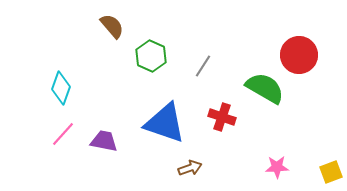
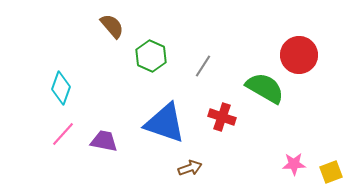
pink star: moved 17 px right, 3 px up
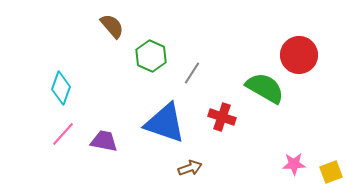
gray line: moved 11 px left, 7 px down
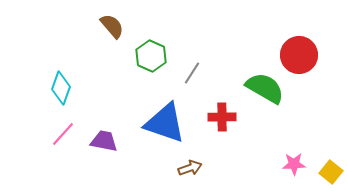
red cross: rotated 20 degrees counterclockwise
yellow square: rotated 30 degrees counterclockwise
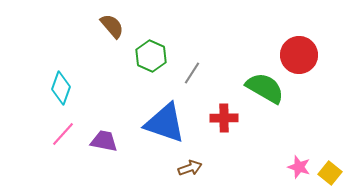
red cross: moved 2 px right, 1 px down
pink star: moved 5 px right, 3 px down; rotated 20 degrees clockwise
yellow square: moved 1 px left, 1 px down
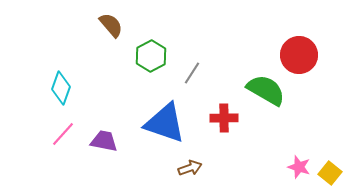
brown semicircle: moved 1 px left, 1 px up
green hexagon: rotated 8 degrees clockwise
green semicircle: moved 1 px right, 2 px down
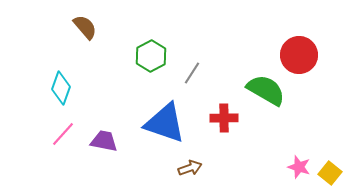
brown semicircle: moved 26 px left, 2 px down
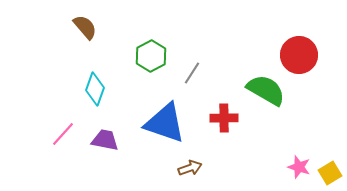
cyan diamond: moved 34 px right, 1 px down
purple trapezoid: moved 1 px right, 1 px up
yellow square: rotated 20 degrees clockwise
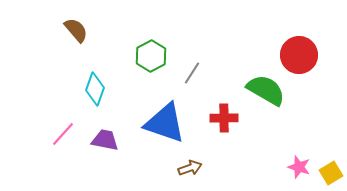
brown semicircle: moved 9 px left, 3 px down
yellow square: moved 1 px right
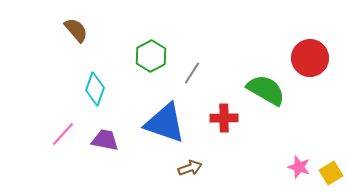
red circle: moved 11 px right, 3 px down
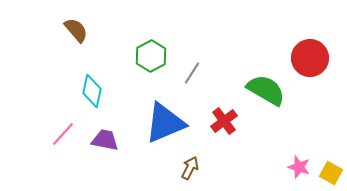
cyan diamond: moved 3 px left, 2 px down; rotated 8 degrees counterclockwise
red cross: moved 3 px down; rotated 36 degrees counterclockwise
blue triangle: rotated 42 degrees counterclockwise
brown arrow: rotated 45 degrees counterclockwise
yellow square: rotated 30 degrees counterclockwise
